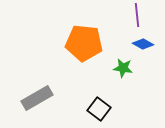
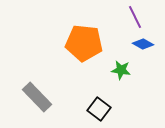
purple line: moved 2 px left, 2 px down; rotated 20 degrees counterclockwise
green star: moved 2 px left, 2 px down
gray rectangle: moved 1 px up; rotated 76 degrees clockwise
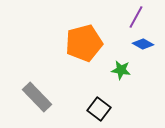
purple line: moved 1 px right; rotated 55 degrees clockwise
orange pentagon: rotated 21 degrees counterclockwise
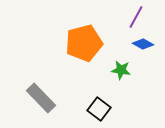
gray rectangle: moved 4 px right, 1 px down
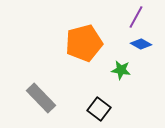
blue diamond: moved 2 px left
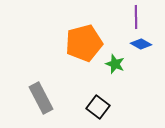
purple line: rotated 30 degrees counterclockwise
green star: moved 6 px left, 6 px up; rotated 12 degrees clockwise
gray rectangle: rotated 16 degrees clockwise
black square: moved 1 px left, 2 px up
